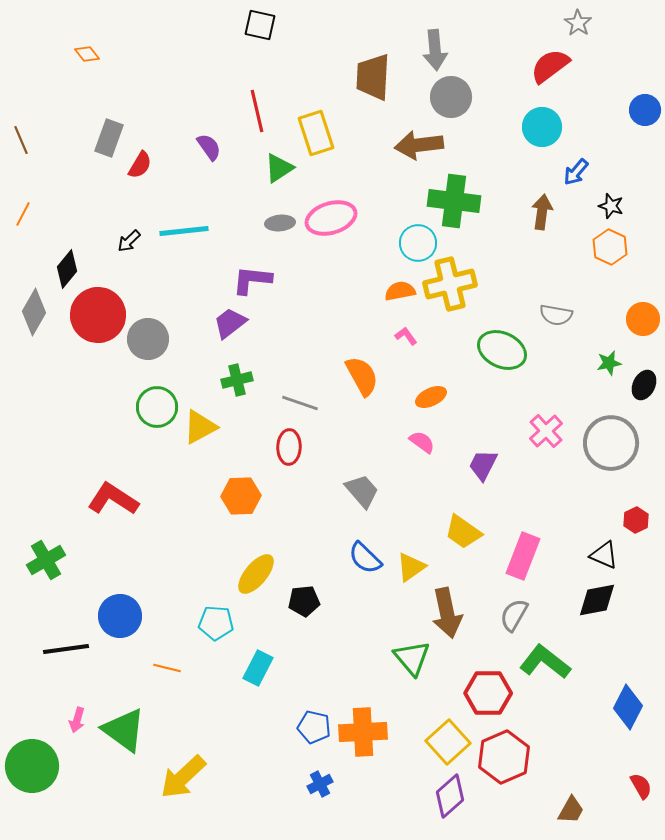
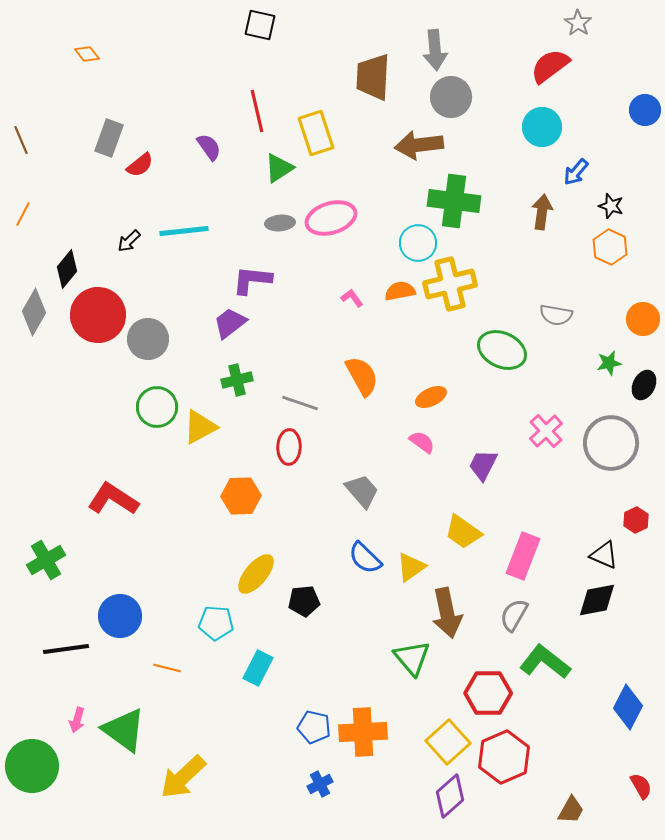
red semicircle at (140, 165): rotated 20 degrees clockwise
pink L-shape at (406, 336): moved 54 px left, 38 px up
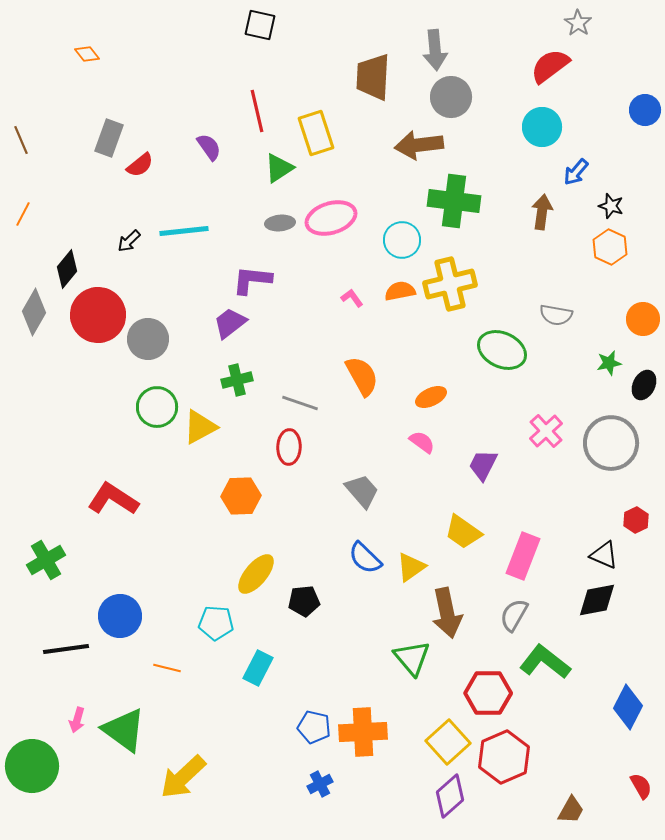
cyan circle at (418, 243): moved 16 px left, 3 px up
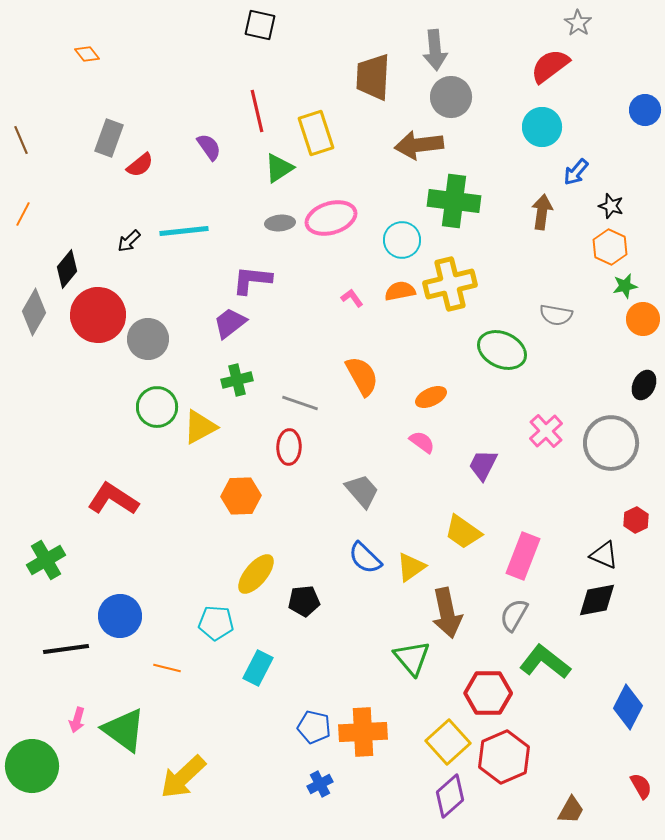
green star at (609, 363): moved 16 px right, 77 px up
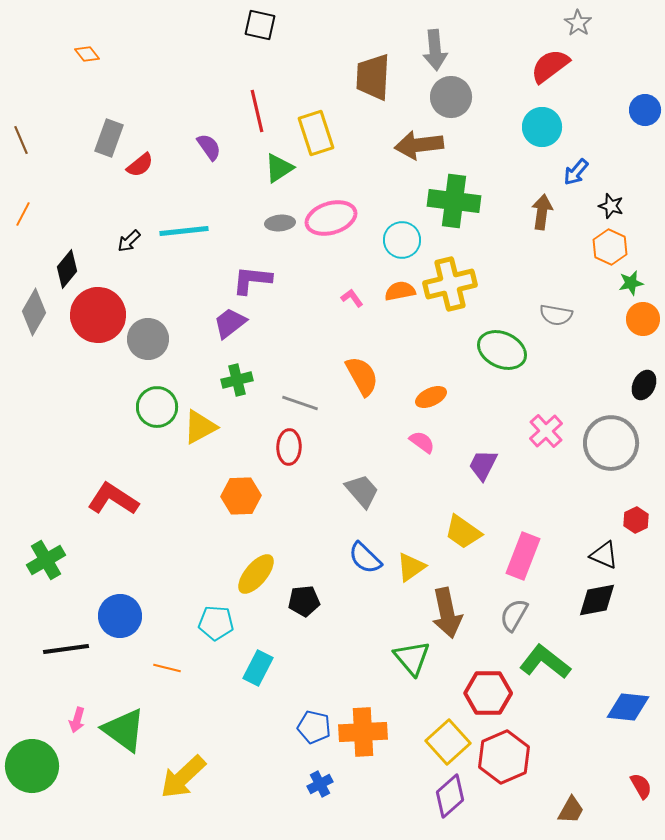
green star at (625, 286): moved 6 px right, 3 px up
blue diamond at (628, 707): rotated 69 degrees clockwise
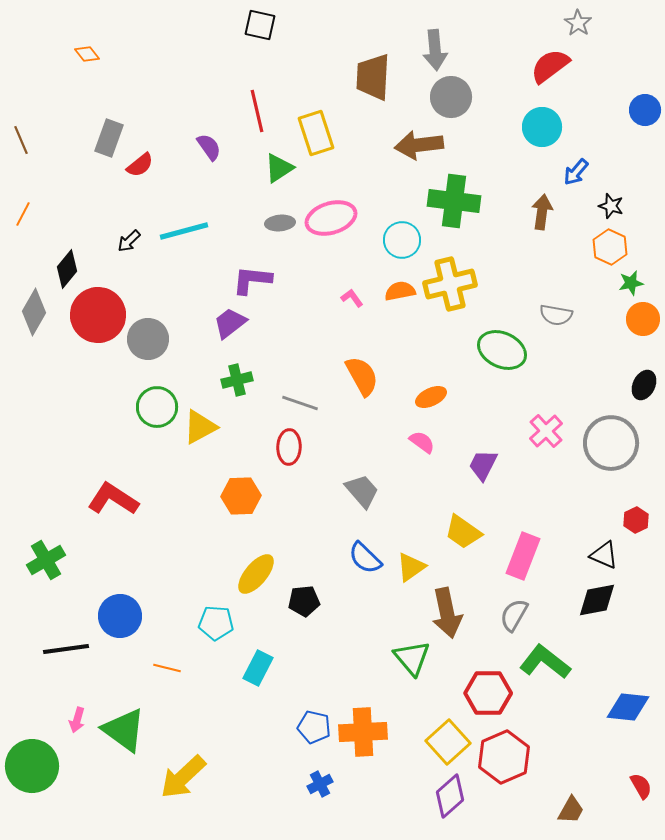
cyan line at (184, 231): rotated 9 degrees counterclockwise
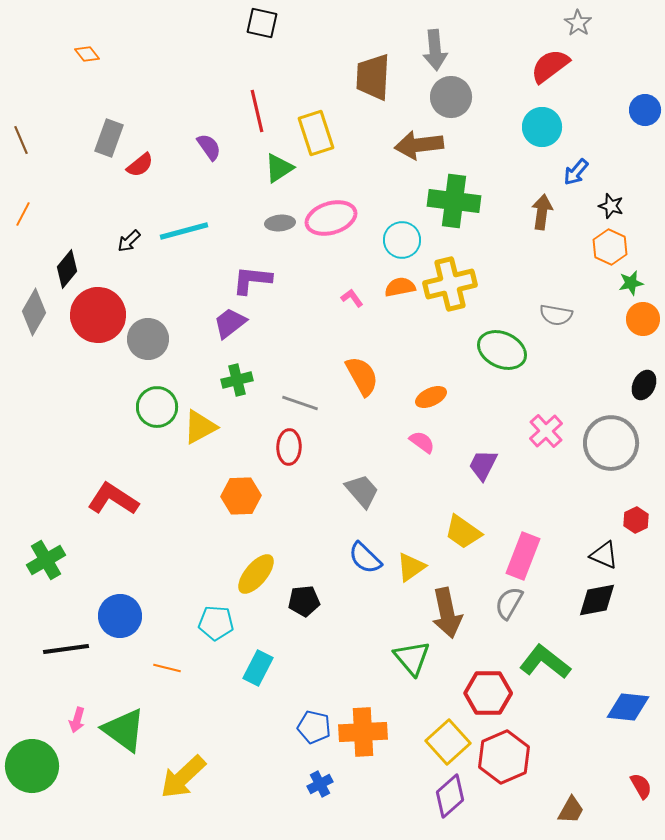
black square at (260, 25): moved 2 px right, 2 px up
orange semicircle at (400, 291): moved 4 px up
gray semicircle at (514, 615): moved 5 px left, 12 px up
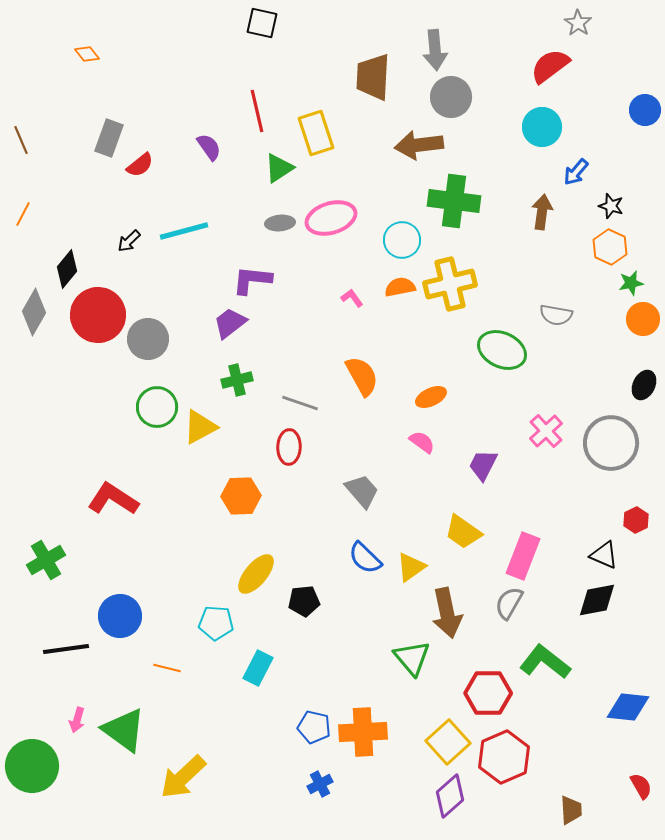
brown trapezoid at (571, 810): rotated 32 degrees counterclockwise
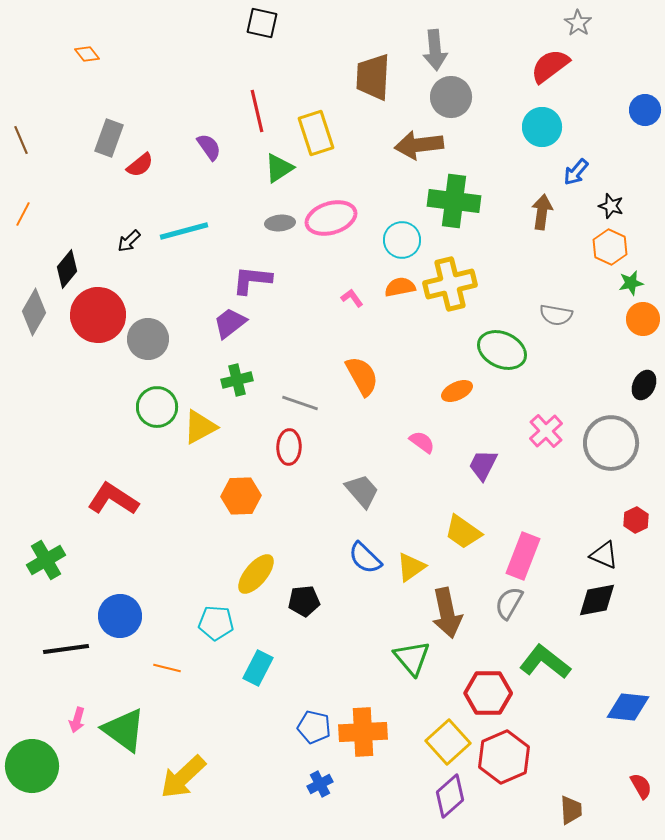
orange ellipse at (431, 397): moved 26 px right, 6 px up
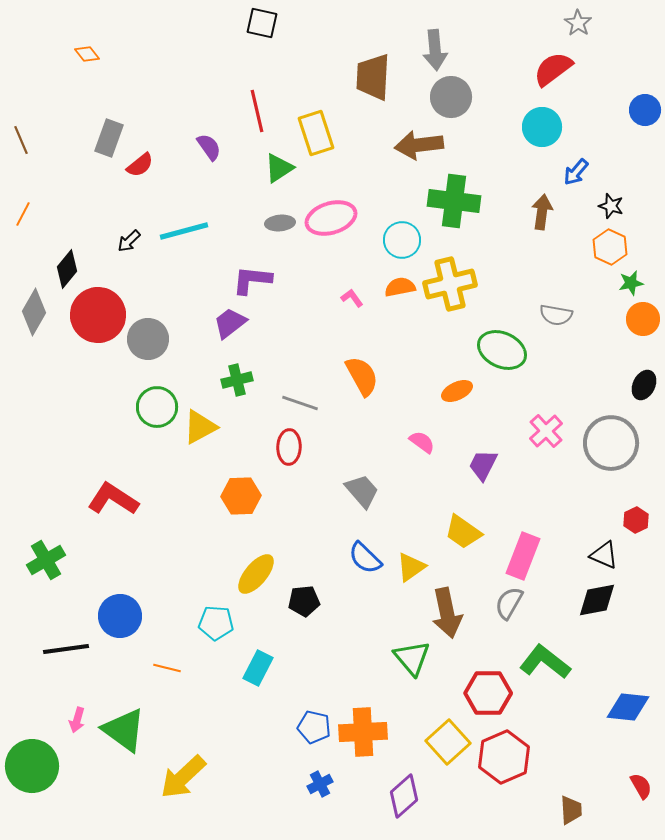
red semicircle at (550, 66): moved 3 px right, 3 px down
purple diamond at (450, 796): moved 46 px left
